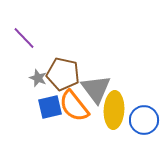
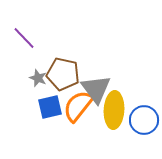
orange semicircle: moved 4 px right; rotated 76 degrees clockwise
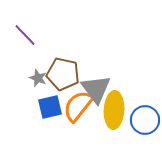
purple line: moved 1 px right, 3 px up
blue circle: moved 1 px right
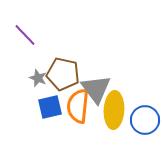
orange semicircle: rotated 32 degrees counterclockwise
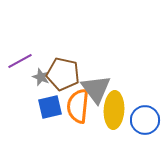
purple line: moved 5 px left, 26 px down; rotated 75 degrees counterclockwise
gray star: moved 3 px right, 1 px up
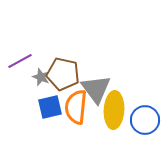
orange semicircle: moved 2 px left, 1 px down
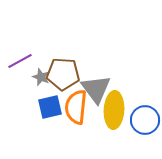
brown pentagon: rotated 8 degrees counterclockwise
